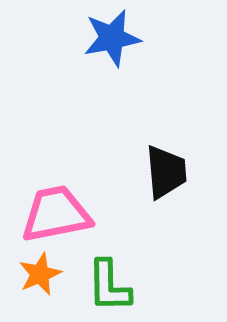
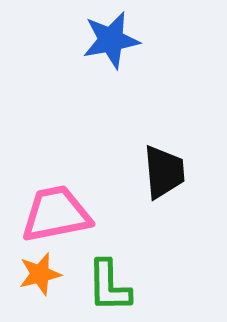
blue star: moved 1 px left, 2 px down
black trapezoid: moved 2 px left
orange star: rotated 9 degrees clockwise
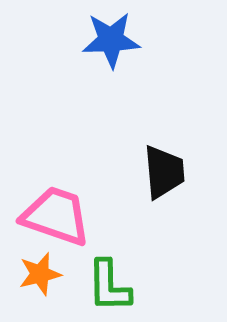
blue star: rotated 8 degrees clockwise
pink trapezoid: moved 2 px down; rotated 30 degrees clockwise
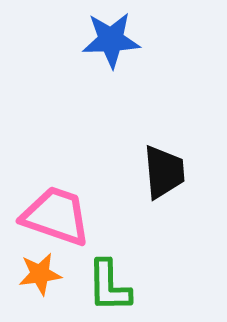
orange star: rotated 6 degrees clockwise
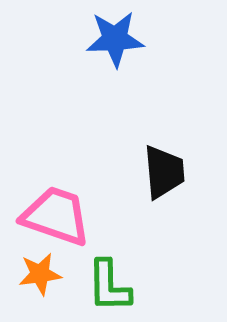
blue star: moved 4 px right, 1 px up
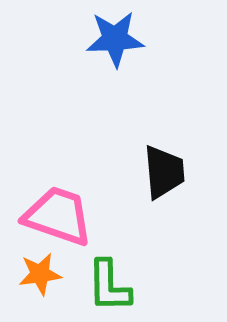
pink trapezoid: moved 2 px right
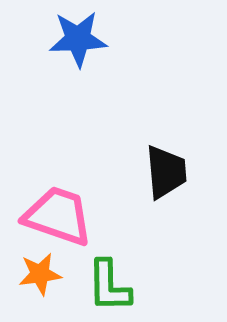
blue star: moved 37 px left
black trapezoid: moved 2 px right
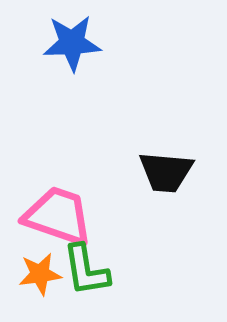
blue star: moved 6 px left, 4 px down
black trapezoid: rotated 100 degrees clockwise
green L-shape: moved 23 px left, 16 px up; rotated 8 degrees counterclockwise
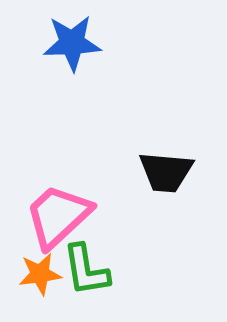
pink trapezoid: rotated 62 degrees counterclockwise
